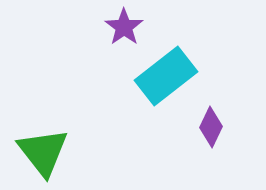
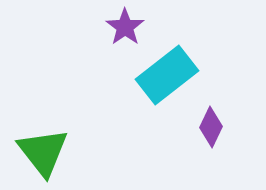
purple star: moved 1 px right
cyan rectangle: moved 1 px right, 1 px up
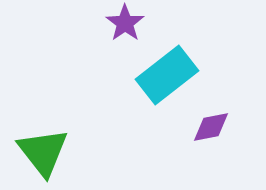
purple star: moved 4 px up
purple diamond: rotated 54 degrees clockwise
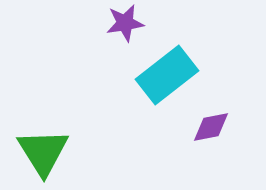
purple star: rotated 27 degrees clockwise
green triangle: rotated 6 degrees clockwise
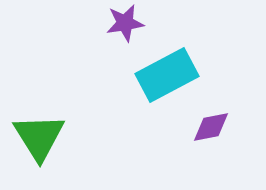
cyan rectangle: rotated 10 degrees clockwise
green triangle: moved 4 px left, 15 px up
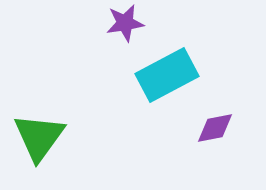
purple diamond: moved 4 px right, 1 px down
green triangle: rotated 8 degrees clockwise
